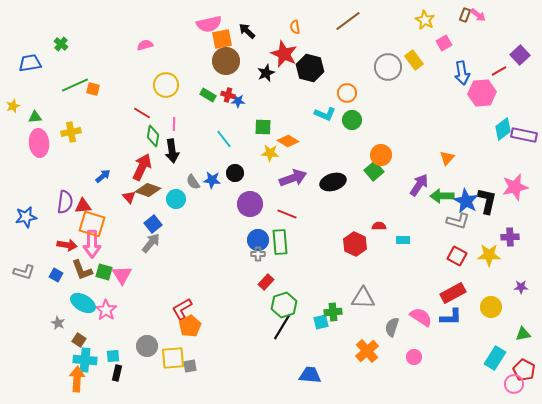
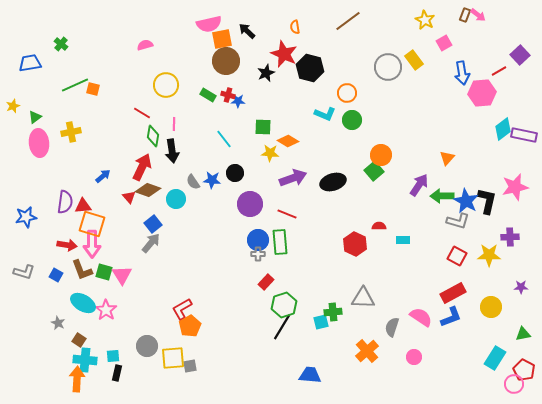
green triangle at (35, 117): rotated 32 degrees counterclockwise
blue L-shape at (451, 317): rotated 20 degrees counterclockwise
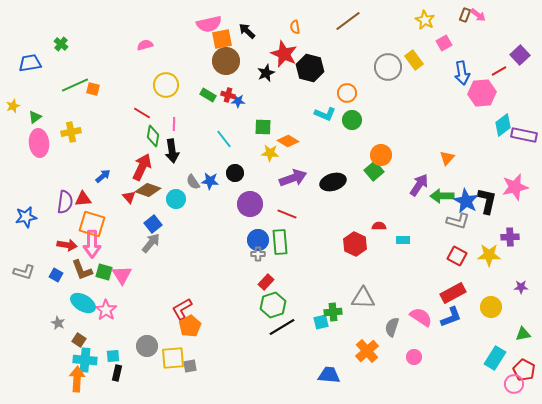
cyan diamond at (503, 129): moved 4 px up
blue star at (212, 180): moved 2 px left, 1 px down
red triangle at (83, 206): moved 7 px up
green hexagon at (284, 305): moved 11 px left
black line at (282, 327): rotated 28 degrees clockwise
blue trapezoid at (310, 375): moved 19 px right
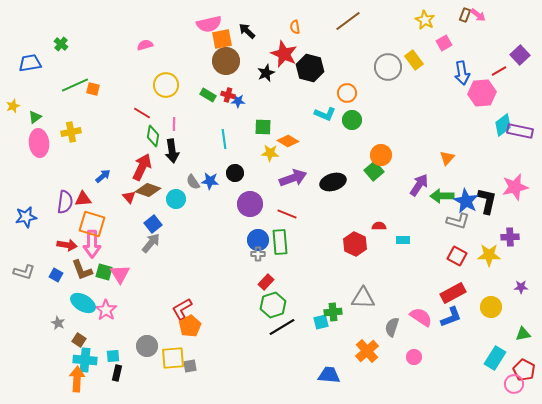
purple rectangle at (524, 135): moved 4 px left, 4 px up
cyan line at (224, 139): rotated 30 degrees clockwise
pink triangle at (122, 275): moved 2 px left, 1 px up
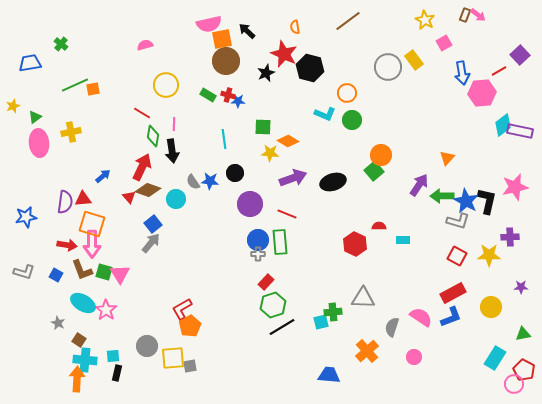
orange square at (93, 89): rotated 24 degrees counterclockwise
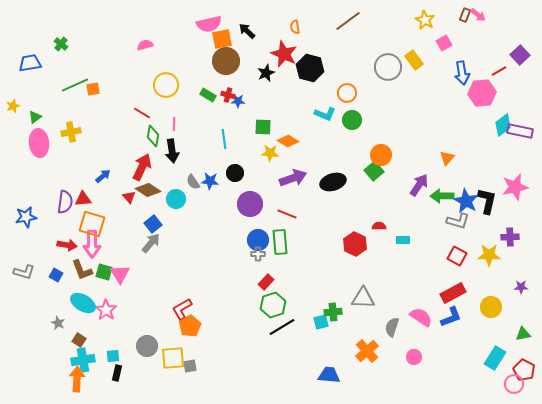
brown diamond at (148, 190): rotated 15 degrees clockwise
cyan cross at (85, 360): moved 2 px left; rotated 15 degrees counterclockwise
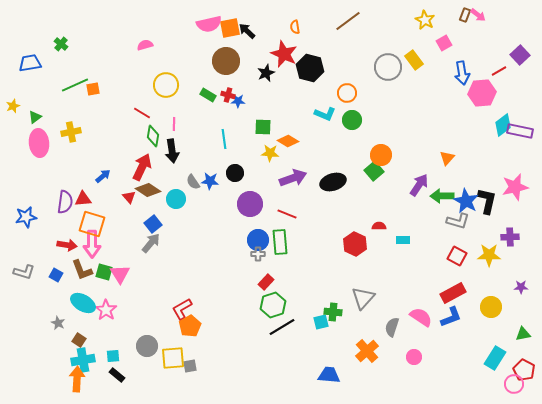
orange square at (222, 39): moved 8 px right, 11 px up
gray triangle at (363, 298): rotated 50 degrees counterclockwise
green cross at (333, 312): rotated 12 degrees clockwise
black rectangle at (117, 373): moved 2 px down; rotated 63 degrees counterclockwise
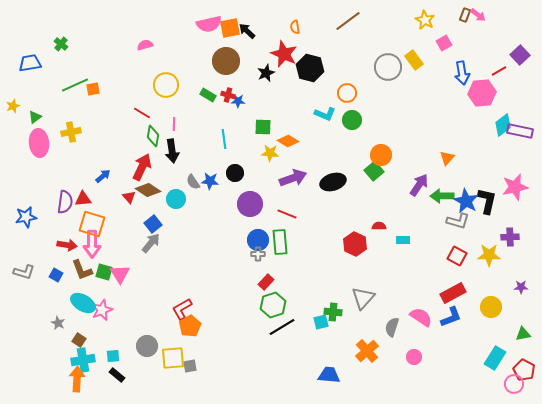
pink star at (106, 310): moved 4 px left; rotated 15 degrees clockwise
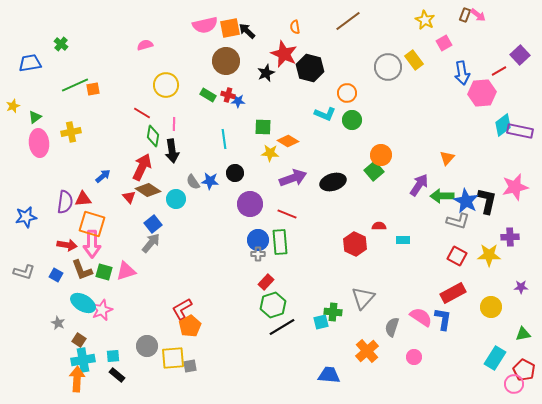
pink semicircle at (209, 24): moved 4 px left, 1 px down
pink triangle at (120, 274): moved 6 px right, 3 px up; rotated 45 degrees clockwise
blue L-shape at (451, 317): moved 8 px left, 2 px down; rotated 60 degrees counterclockwise
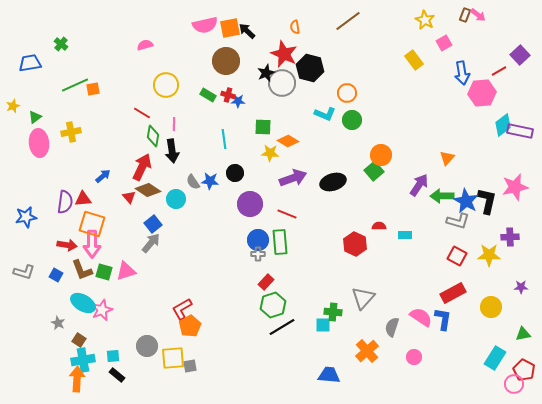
gray circle at (388, 67): moved 106 px left, 16 px down
cyan rectangle at (403, 240): moved 2 px right, 5 px up
cyan square at (321, 322): moved 2 px right, 3 px down; rotated 14 degrees clockwise
